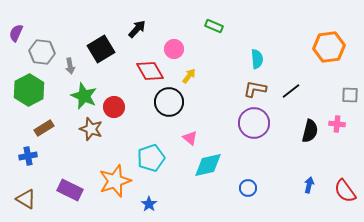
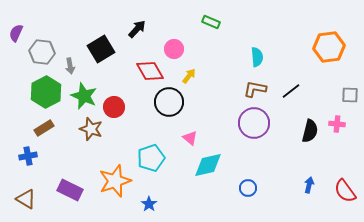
green rectangle: moved 3 px left, 4 px up
cyan semicircle: moved 2 px up
green hexagon: moved 17 px right, 2 px down
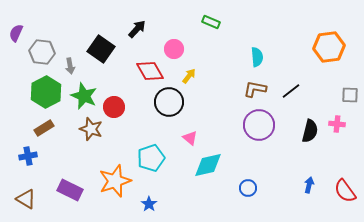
black square: rotated 24 degrees counterclockwise
purple circle: moved 5 px right, 2 px down
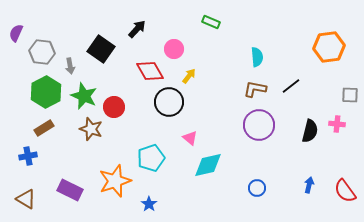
black line: moved 5 px up
blue circle: moved 9 px right
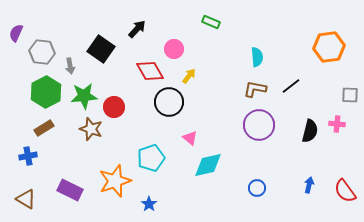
green star: rotated 28 degrees counterclockwise
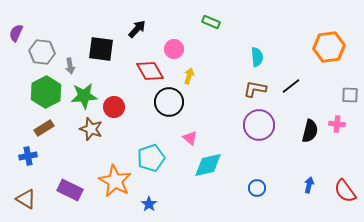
black square: rotated 28 degrees counterclockwise
yellow arrow: rotated 21 degrees counterclockwise
orange star: rotated 24 degrees counterclockwise
